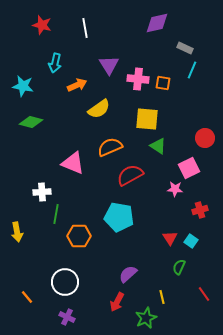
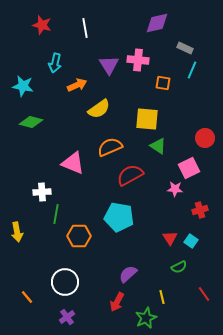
pink cross: moved 19 px up
green semicircle: rotated 140 degrees counterclockwise
purple cross: rotated 28 degrees clockwise
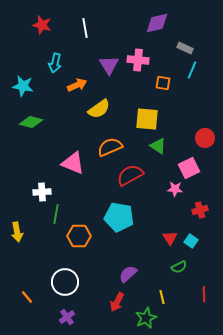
red line: rotated 35 degrees clockwise
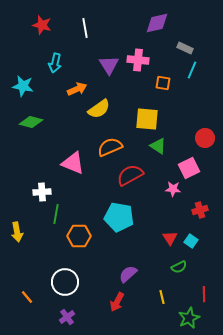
orange arrow: moved 4 px down
pink star: moved 2 px left
green star: moved 43 px right
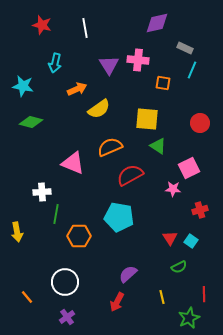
red circle: moved 5 px left, 15 px up
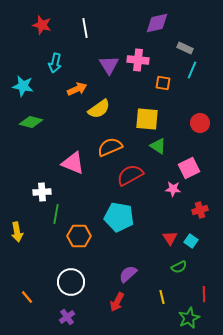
white circle: moved 6 px right
